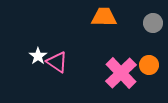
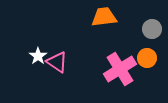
orange trapezoid: rotated 8 degrees counterclockwise
gray circle: moved 1 px left, 6 px down
orange circle: moved 2 px left, 7 px up
pink cross: moved 1 px left, 4 px up; rotated 12 degrees clockwise
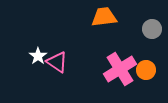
orange circle: moved 1 px left, 12 px down
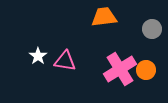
pink triangle: moved 8 px right, 1 px up; rotated 25 degrees counterclockwise
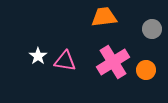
pink cross: moved 7 px left, 7 px up
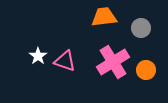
gray circle: moved 11 px left, 1 px up
pink triangle: rotated 10 degrees clockwise
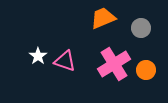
orange trapezoid: moved 1 px left, 1 px down; rotated 16 degrees counterclockwise
pink cross: moved 1 px right, 2 px down
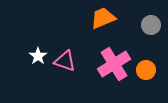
gray circle: moved 10 px right, 3 px up
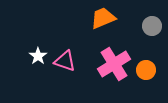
gray circle: moved 1 px right, 1 px down
